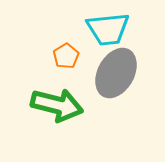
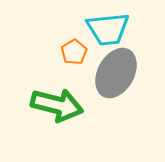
orange pentagon: moved 8 px right, 4 px up
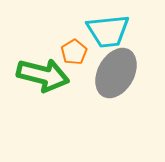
cyan trapezoid: moved 2 px down
green arrow: moved 14 px left, 30 px up
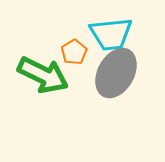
cyan trapezoid: moved 3 px right, 3 px down
green arrow: rotated 12 degrees clockwise
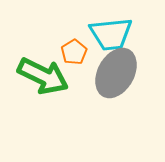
green arrow: moved 1 px down
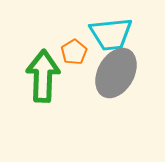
green arrow: rotated 114 degrees counterclockwise
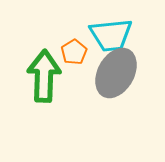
cyan trapezoid: moved 1 px down
green arrow: moved 1 px right
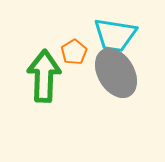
cyan trapezoid: moved 4 px right; rotated 15 degrees clockwise
gray ellipse: rotated 60 degrees counterclockwise
